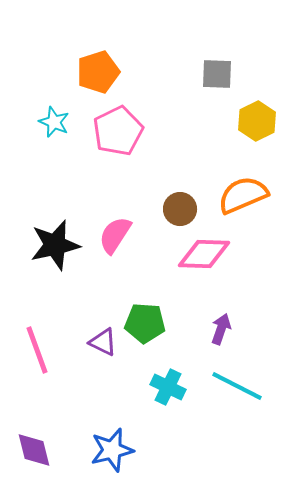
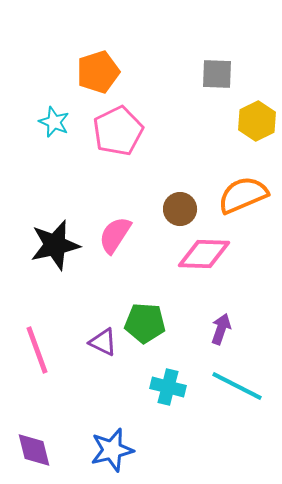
cyan cross: rotated 12 degrees counterclockwise
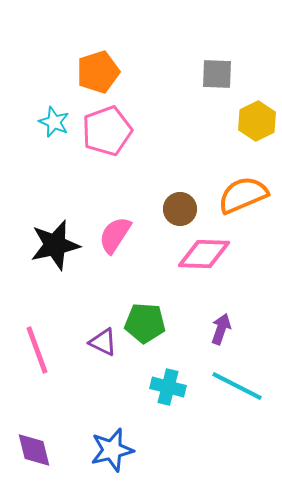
pink pentagon: moved 11 px left; rotated 6 degrees clockwise
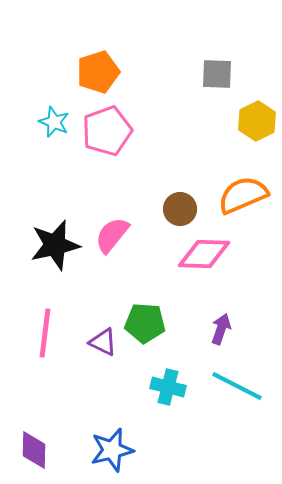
pink semicircle: moved 3 px left; rotated 6 degrees clockwise
pink line: moved 8 px right, 17 px up; rotated 27 degrees clockwise
purple diamond: rotated 15 degrees clockwise
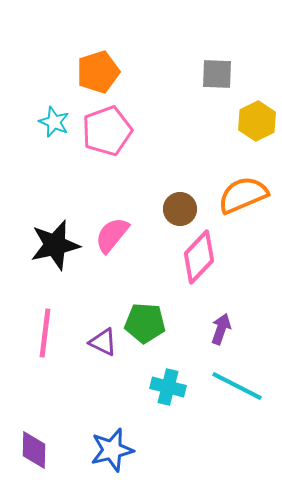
pink diamond: moved 5 px left, 3 px down; rotated 48 degrees counterclockwise
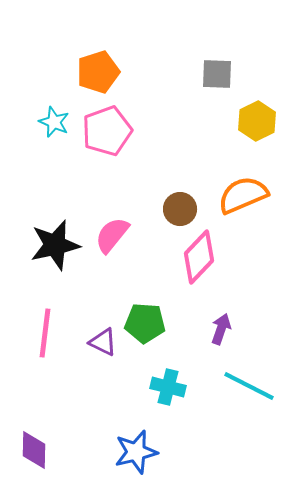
cyan line: moved 12 px right
blue star: moved 24 px right, 2 px down
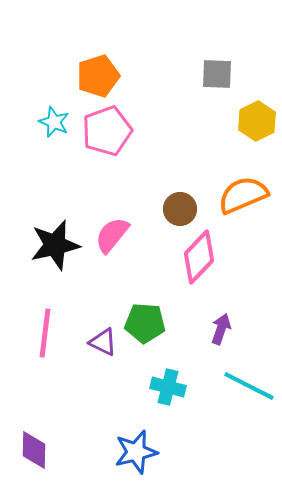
orange pentagon: moved 4 px down
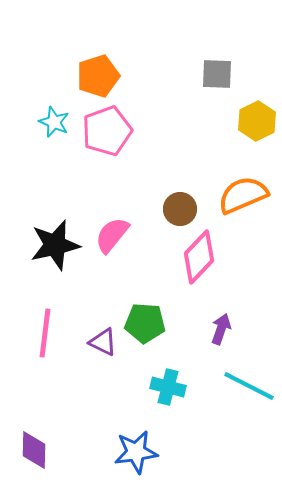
blue star: rotated 6 degrees clockwise
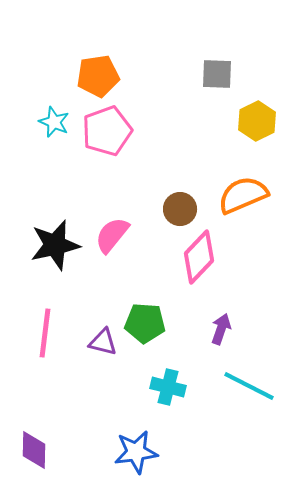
orange pentagon: rotated 9 degrees clockwise
purple triangle: rotated 12 degrees counterclockwise
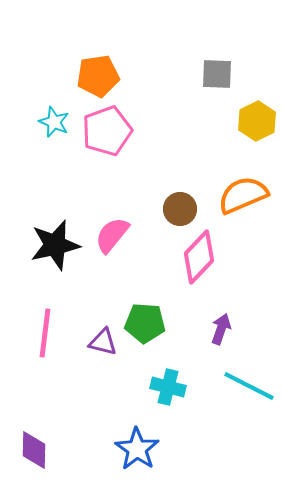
blue star: moved 1 px right, 3 px up; rotated 30 degrees counterclockwise
